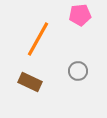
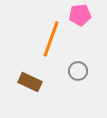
orange line: moved 13 px right; rotated 9 degrees counterclockwise
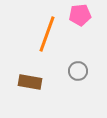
orange line: moved 4 px left, 5 px up
brown rectangle: rotated 15 degrees counterclockwise
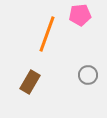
gray circle: moved 10 px right, 4 px down
brown rectangle: rotated 70 degrees counterclockwise
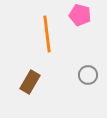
pink pentagon: rotated 20 degrees clockwise
orange line: rotated 27 degrees counterclockwise
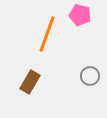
orange line: rotated 27 degrees clockwise
gray circle: moved 2 px right, 1 px down
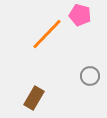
orange line: rotated 24 degrees clockwise
brown rectangle: moved 4 px right, 16 px down
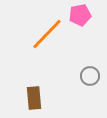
pink pentagon: rotated 25 degrees counterclockwise
brown rectangle: rotated 35 degrees counterclockwise
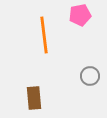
orange line: moved 3 px left, 1 px down; rotated 51 degrees counterclockwise
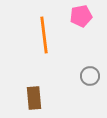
pink pentagon: moved 1 px right, 1 px down
